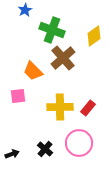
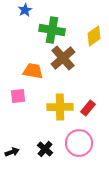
green cross: rotated 10 degrees counterclockwise
orange trapezoid: rotated 145 degrees clockwise
black arrow: moved 2 px up
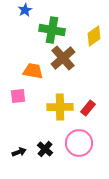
black arrow: moved 7 px right
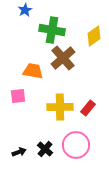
pink circle: moved 3 px left, 2 px down
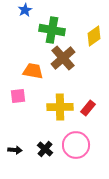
black arrow: moved 4 px left, 2 px up; rotated 24 degrees clockwise
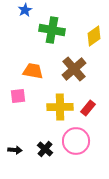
brown cross: moved 11 px right, 11 px down
pink circle: moved 4 px up
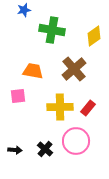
blue star: moved 1 px left; rotated 16 degrees clockwise
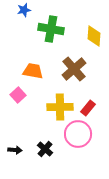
green cross: moved 1 px left, 1 px up
yellow diamond: rotated 50 degrees counterclockwise
pink square: moved 1 px up; rotated 35 degrees counterclockwise
pink circle: moved 2 px right, 7 px up
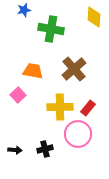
yellow diamond: moved 19 px up
black cross: rotated 35 degrees clockwise
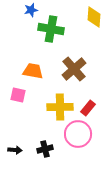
blue star: moved 7 px right
pink square: rotated 35 degrees counterclockwise
